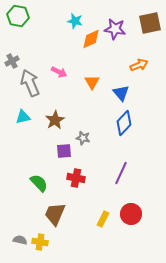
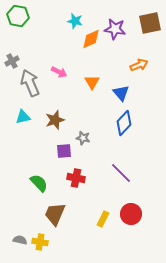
brown star: rotated 12 degrees clockwise
purple line: rotated 70 degrees counterclockwise
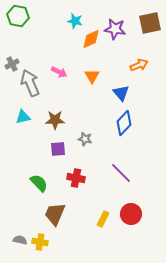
gray cross: moved 3 px down
orange triangle: moved 6 px up
brown star: rotated 18 degrees clockwise
gray star: moved 2 px right, 1 px down
purple square: moved 6 px left, 2 px up
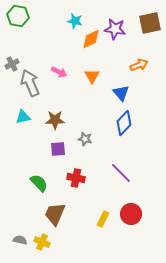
yellow cross: moved 2 px right; rotated 14 degrees clockwise
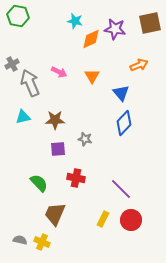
purple line: moved 16 px down
red circle: moved 6 px down
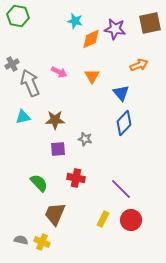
gray semicircle: moved 1 px right
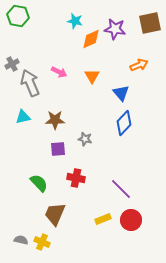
yellow rectangle: rotated 42 degrees clockwise
